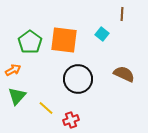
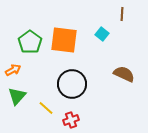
black circle: moved 6 px left, 5 px down
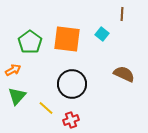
orange square: moved 3 px right, 1 px up
